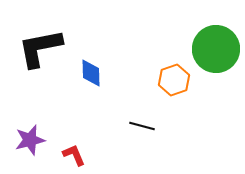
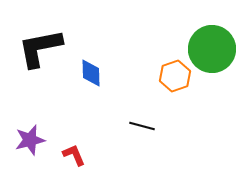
green circle: moved 4 px left
orange hexagon: moved 1 px right, 4 px up
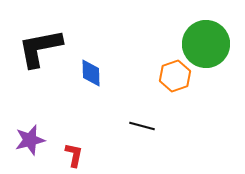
green circle: moved 6 px left, 5 px up
red L-shape: rotated 35 degrees clockwise
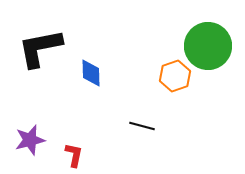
green circle: moved 2 px right, 2 px down
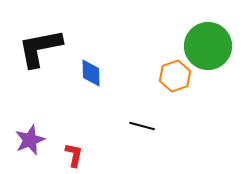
purple star: rotated 8 degrees counterclockwise
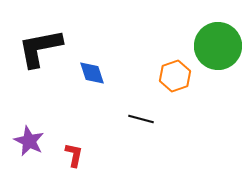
green circle: moved 10 px right
blue diamond: moved 1 px right; rotated 16 degrees counterclockwise
black line: moved 1 px left, 7 px up
purple star: moved 1 px left, 1 px down; rotated 24 degrees counterclockwise
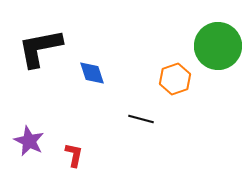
orange hexagon: moved 3 px down
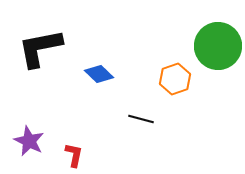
blue diamond: moved 7 px right, 1 px down; rotated 28 degrees counterclockwise
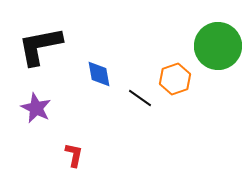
black L-shape: moved 2 px up
blue diamond: rotated 36 degrees clockwise
black line: moved 1 px left, 21 px up; rotated 20 degrees clockwise
purple star: moved 7 px right, 33 px up
